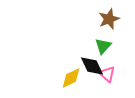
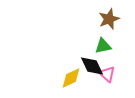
green triangle: rotated 36 degrees clockwise
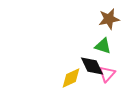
brown star: rotated 10 degrees clockwise
green triangle: rotated 30 degrees clockwise
pink triangle: rotated 30 degrees clockwise
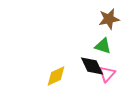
yellow diamond: moved 15 px left, 2 px up
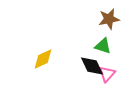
yellow diamond: moved 13 px left, 17 px up
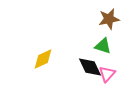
black diamond: moved 2 px left, 1 px down
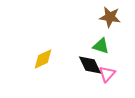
brown star: moved 1 px right, 2 px up; rotated 20 degrees clockwise
green triangle: moved 2 px left
black diamond: moved 2 px up
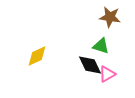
yellow diamond: moved 6 px left, 3 px up
pink triangle: rotated 18 degrees clockwise
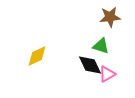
brown star: rotated 15 degrees counterclockwise
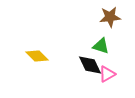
yellow diamond: rotated 70 degrees clockwise
